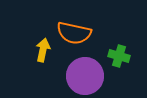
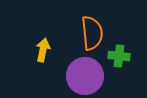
orange semicircle: moved 18 px right; rotated 108 degrees counterclockwise
green cross: rotated 10 degrees counterclockwise
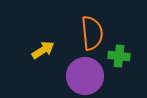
yellow arrow: rotated 45 degrees clockwise
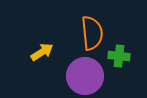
yellow arrow: moved 1 px left, 2 px down
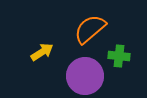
orange semicircle: moved 2 px left, 4 px up; rotated 124 degrees counterclockwise
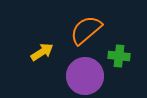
orange semicircle: moved 4 px left, 1 px down
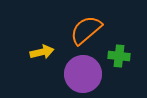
yellow arrow: rotated 20 degrees clockwise
purple circle: moved 2 px left, 2 px up
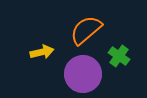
green cross: rotated 30 degrees clockwise
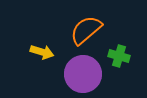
yellow arrow: rotated 30 degrees clockwise
green cross: rotated 20 degrees counterclockwise
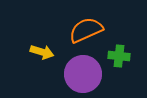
orange semicircle: rotated 16 degrees clockwise
green cross: rotated 10 degrees counterclockwise
